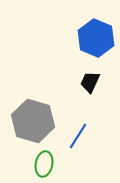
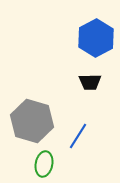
blue hexagon: rotated 9 degrees clockwise
black trapezoid: rotated 115 degrees counterclockwise
gray hexagon: moved 1 px left
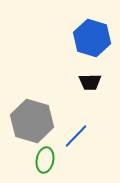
blue hexagon: moved 4 px left; rotated 15 degrees counterclockwise
blue line: moved 2 px left; rotated 12 degrees clockwise
green ellipse: moved 1 px right, 4 px up
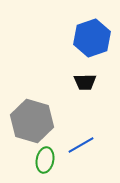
blue hexagon: rotated 24 degrees clockwise
black trapezoid: moved 5 px left
blue line: moved 5 px right, 9 px down; rotated 16 degrees clockwise
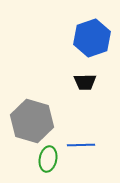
blue line: rotated 28 degrees clockwise
green ellipse: moved 3 px right, 1 px up
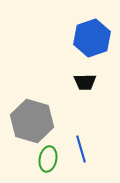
blue line: moved 4 px down; rotated 76 degrees clockwise
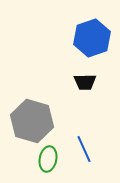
blue line: moved 3 px right; rotated 8 degrees counterclockwise
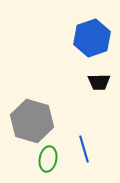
black trapezoid: moved 14 px right
blue line: rotated 8 degrees clockwise
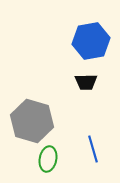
blue hexagon: moved 1 px left, 3 px down; rotated 9 degrees clockwise
black trapezoid: moved 13 px left
blue line: moved 9 px right
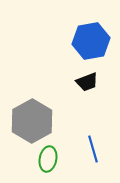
black trapezoid: moved 1 px right; rotated 20 degrees counterclockwise
gray hexagon: rotated 15 degrees clockwise
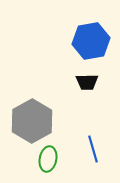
black trapezoid: rotated 20 degrees clockwise
